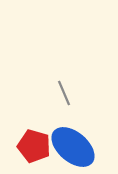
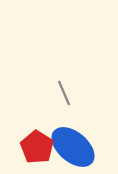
red pentagon: moved 3 px right, 1 px down; rotated 16 degrees clockwise
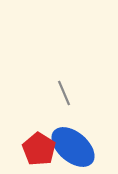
red pentagon: moved 2 px right, 2 px down
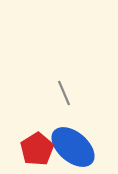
red pentagon: moved 2 px left; rotated 8 degrees clockwise
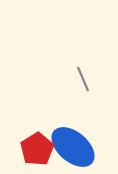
gray line: moved 19 px right, 14 px up
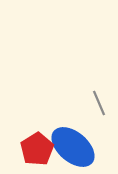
gray line: moved 16 px right, 24 px down
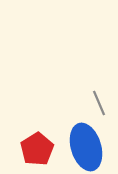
blue ellipse: moved 13 px right; rotated 33 degrees clockwise
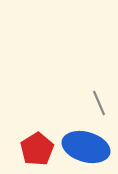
blue ellipse: rotated 57 degrees counterclockwise
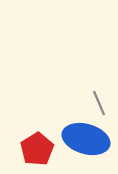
blue ellipse: moved 8 px up
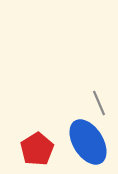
blue ellipse: moved 2 px right, 3 px down; rotated 42 degrees clockwise
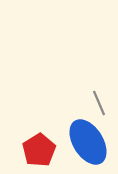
red pentagon: moved 2 px right, 1 px down
